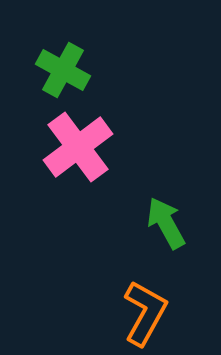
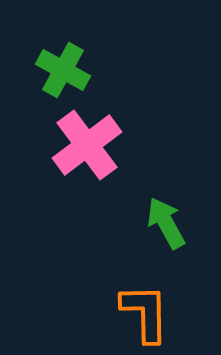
pink cross: moved 9 px right, 2 px up
orange L-shape: rotated 30 degrees counterclockwise
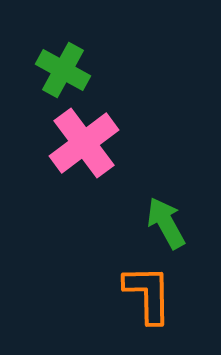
pink cross: moved 3 px left, 2 px up
orange L-shape: moved 3 px right, 19 px up
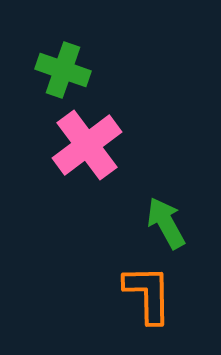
green cross: rotated 10 degrees counterclockwise
pink cross: moved 3 px right, 2 px down
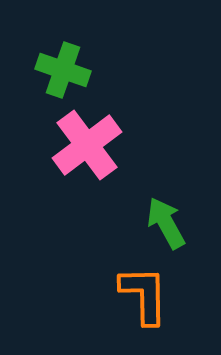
orange L-shape: moved 4 px left, 1 px down
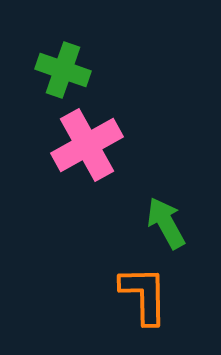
pink cross: rotated 8 degrees clockwise
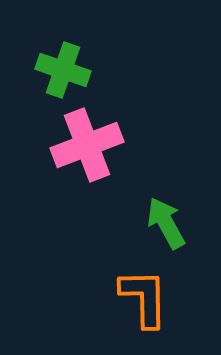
pink cross: rotated 8 degrees clockwise
orange L-shape: moved 3 px down
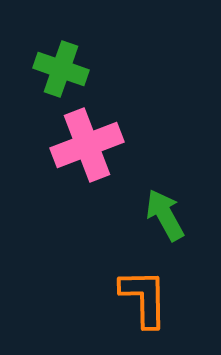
green cross: moved 2 px left, 1 px up
green arrow: moved 1 px left, 8 px up
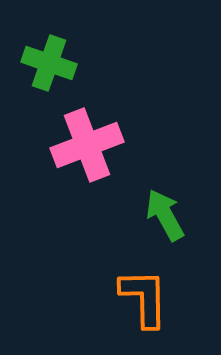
green cross: moved 12 px left, 6 px up
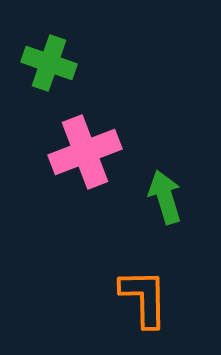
pink cross: moved 2 px left, 7 px down
green arrow: moved 18 px up; rotated 12 degrees clockwise
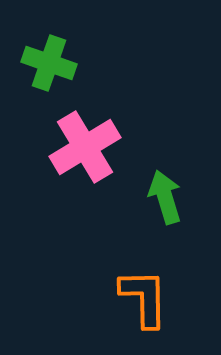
pink cross: moved 5 px up; rotated 10 degrees counterclockwise
